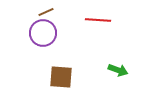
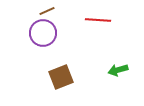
brown line: moved 1 px right, 1 px up
green arrow: rotated 144 degrees clockwise
brown square: rotated 25 degrees counterclockwise
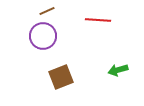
purple circle: moved 3 px down
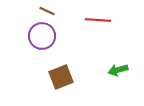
brown line: rotated 49 degrees clockwise
purple circle: moved 1 px left
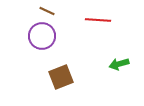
green arrow: moved 1 px right, 6 px up
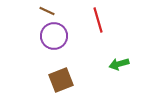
red line: rotated 70 degrees clockwise
purple circle: moved 12 px right
brown square: moved 3 px down
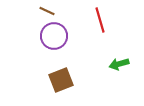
red line: moved 2 px right
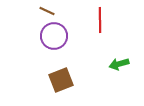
red line: rotated 15 degrees clockwise
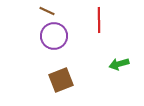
red line: moved 1 px left
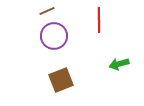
brown line: rotated 49 degrees counterclockwise
